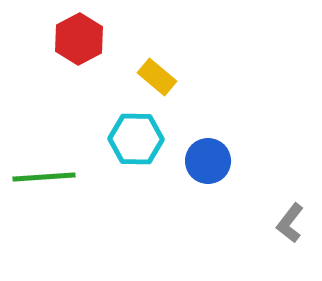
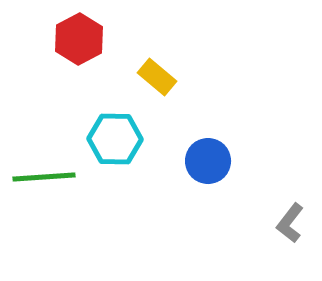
cyan hexagon: moved 21 px left
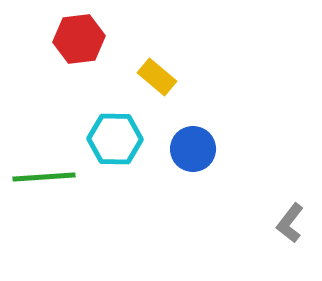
red hexagon: rotated 21 degrees clockwise
blue circle: moved 15 px left, 12 px up
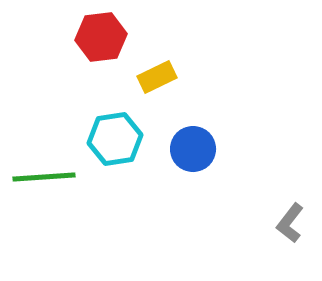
red hexagon: moved 22 px right, 2 px up
yellow rectangle: rotated 66 degrees counterclockwise
cyan hexagon: rotated 10 degrees counterclockwise
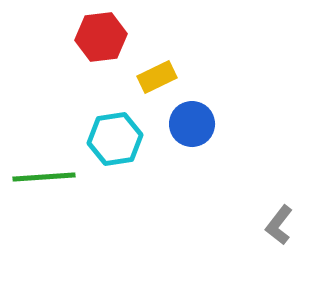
blue circle: moved 1 px left, 25 px up
gray L-shape: moved 11 px left, 2 px down
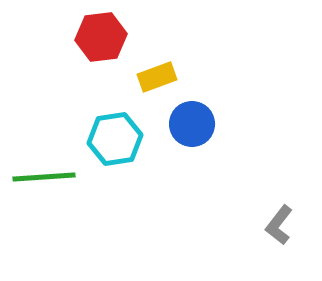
yellow rectangle: rotated 6 degrees clockwise
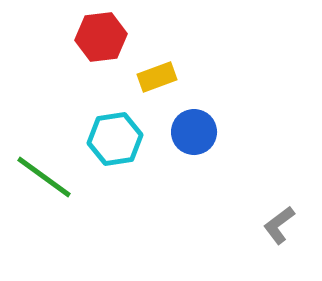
blue circle: moved 2 px right, 8 px down
green line: rotated 40 degrees clockwise
gray L-shape: rotated 15 degrees clockwise
